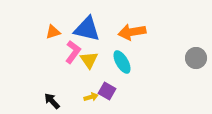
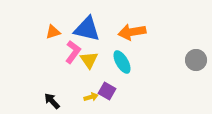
gray circle: moved 2 px down
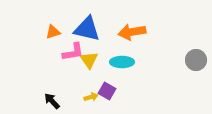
pink L-shape: rotated 45 degrees clockwise
cyan ellipse: rotated 60 degrees counterclockwise
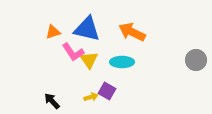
orange arrow: rotated 36 degrees clockwise
pink L-shape: rotated 65 degrees clockwise
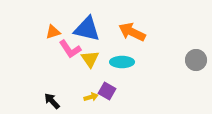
pink L-shape: moved 3 px left, 3 px up
yellow triangle: moved 1 px right, 1 px up
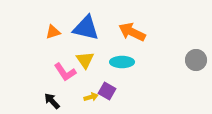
blue triangle: moved 1 px left, 1 px up
pink L-shape: moved 5 px left, 23 px down
yellow triangle: moved 5 px left, 1 px down
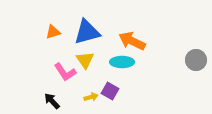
blue triangle: moved 1 px right, 4 px down; rotated 28 degrees counterclockwise
orange arrow: moved 9 px down
purple square: moved 3 px right
